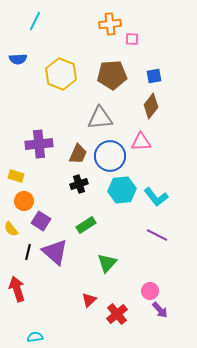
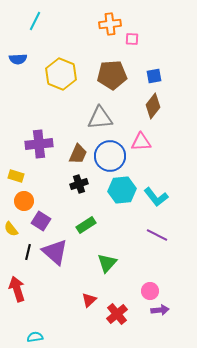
brown diamond: moved 2 px right
purple arrow: rotated 54 degrees counterclockwise
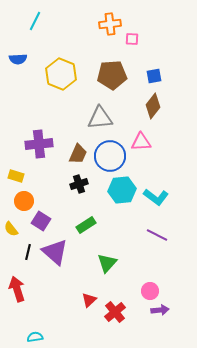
cyan L-shape: rotated 15 degrees counterclockwise
red cross: moved 2 px left, 2 px up
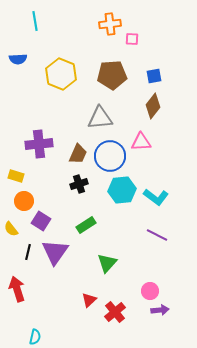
cyan line: rotated 36 degrees counterclockwise
purple triangle: rotated 24 degrees clockwise
cyan semicircle: rotated 112 degrees clockwise
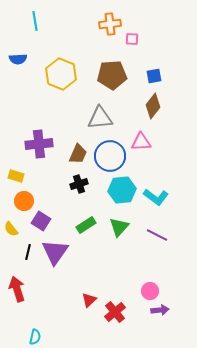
green triangle: moved 12 px right, 36 px up
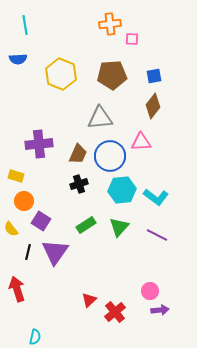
cyan line: moved 10 px left, 4 px down
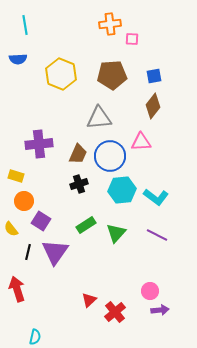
gray triangle: moved 1 px left
green triangle: moved 3 px left, 6 px down
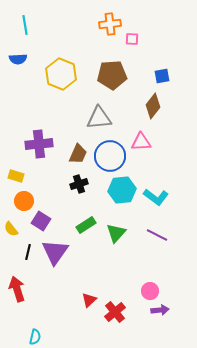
blue square: moved 8 px right
